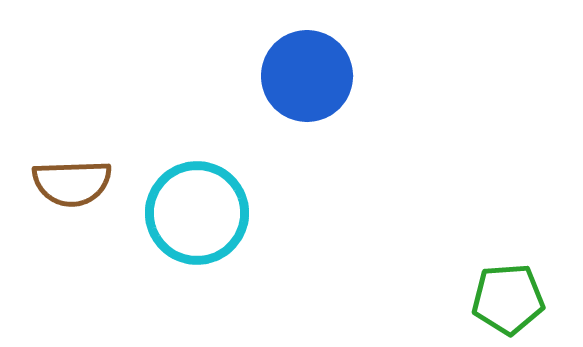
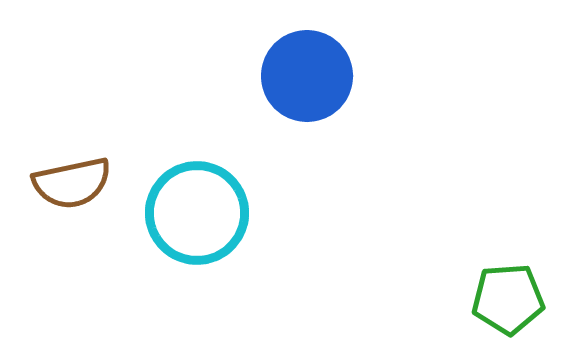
brown semicircle: rotated 10 degrees counterclockwise
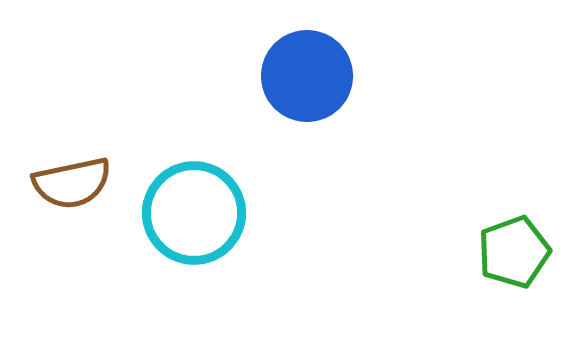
cyan circle: moved 3 px left
green pentagon: moved 6 px right, 47 px up; rotated 16 degrees counterclockwise
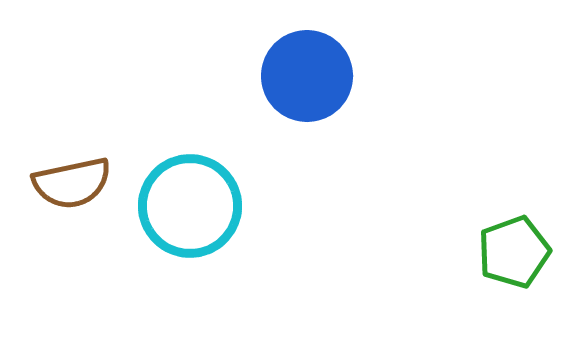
cyan circle: moved 4 px left, 7 px up
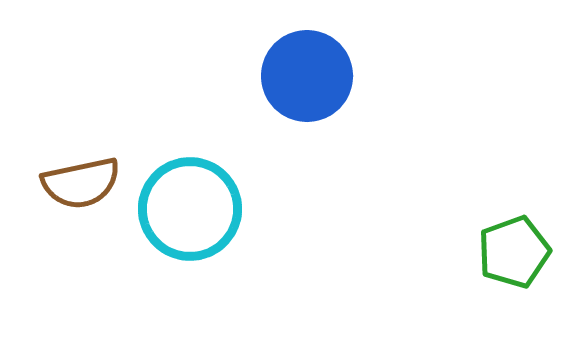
brown semicircle: moved 9 px right
cyan circle: moved 3 px down
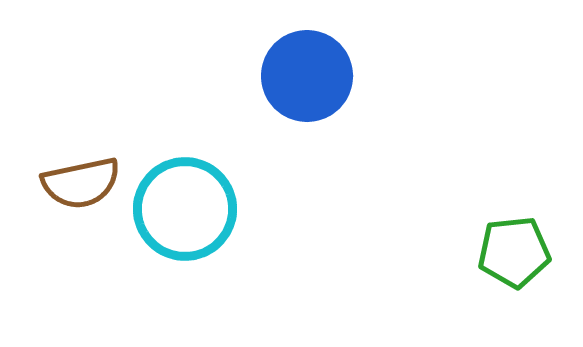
cyan circle: moved 5 px left
green pentagon: rotated 14 degrees clockwise
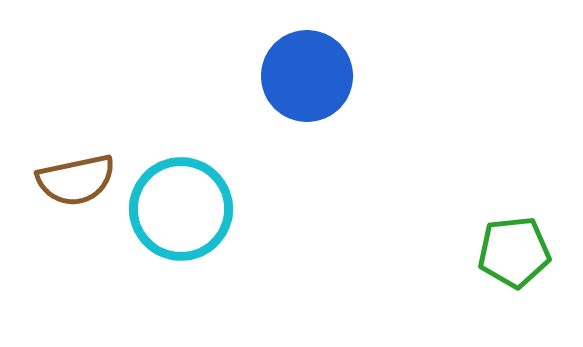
brown semicircle: moved 5 px left, 3 px up
cyan circle: moved 4 px left
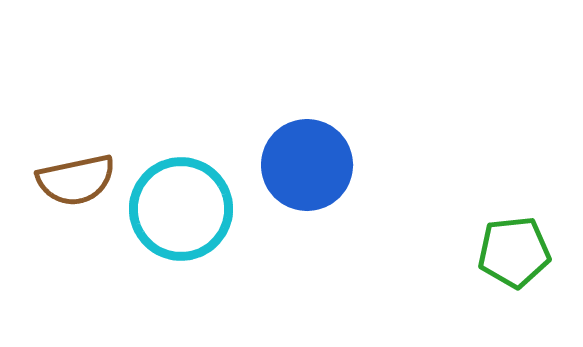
blue circle: moved 89 px down
